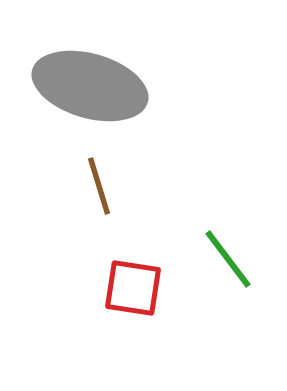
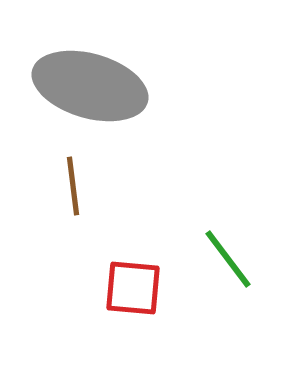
brown line: moved 26 px left; rotated 10 degrees clockwise
red square: rotated 4 degrees counterclockwise
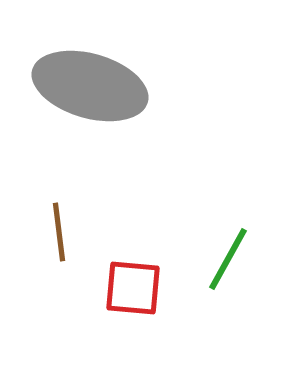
brown line: moved 14 px left, 46 px down
green line: rotated 66 degrees clockwise
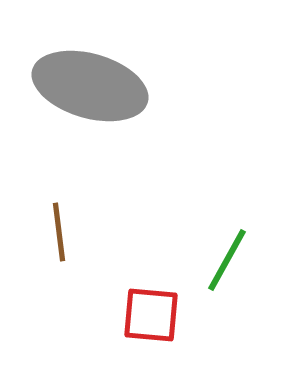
green line: moved 1 px left, 1 px down
red square: moved 18 px right, 27 px down
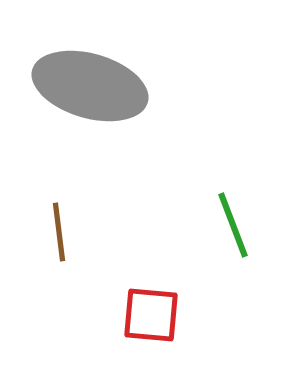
green line: moved 6 px right, 35 px up; rotated 50 degrees counterclockwise
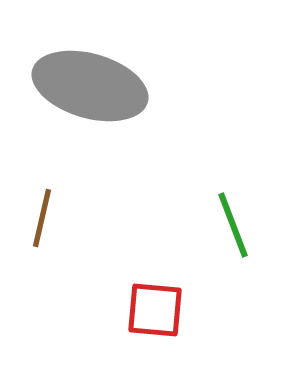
brown line: moved 17 px left, 14 px up; rotated 20 degrees clockwise
red square: moved 4 px right, 5 px up
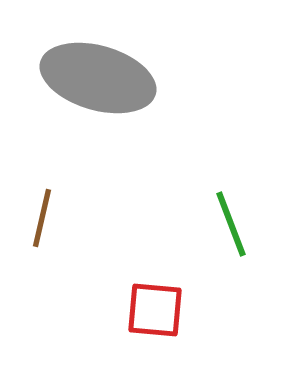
gray ellipse: moved 8 px right, 8 px up
green line: moved 2 px left, 1 px up
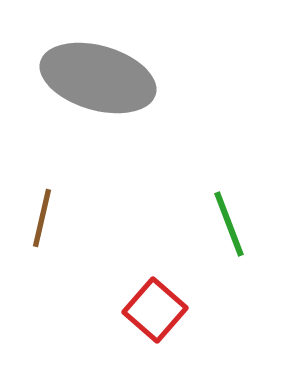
green line: moved 2 px left
red square: rotated 36 degrees clockwise
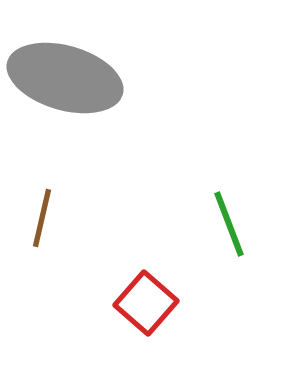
gray ellipse: moved 33 px left
red square: moved 9 px left, 7 px up
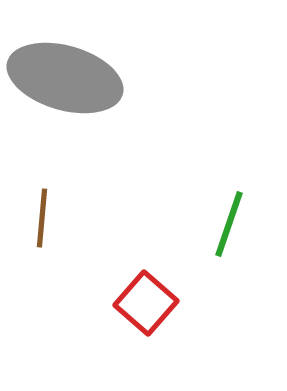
brown line: rotated 8 degrees counterclockwise
green line: rotated 40 degrees clockwise
